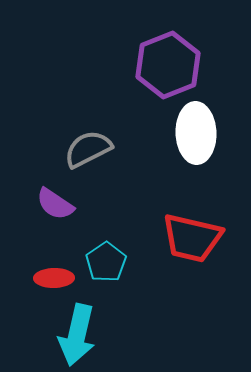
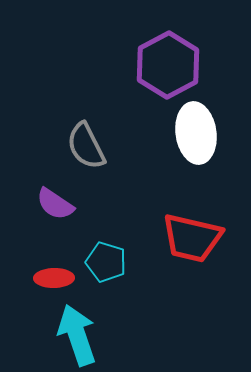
purple hexagon: rotated 6 degrees counterclockwise
white ellipse: rotated 6 degrees counterclockwise
gray semicircle: moved 2 px left, 3 px up; rotated 90 degrees counterclockwise
cyan pentagon: rotated 21 degrees counterclockwise
cyan arrow: rotated 148 degrees clockwise
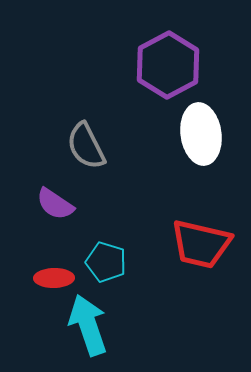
white ellipse: moved 5 px right, 1 px down
red trapezoid: moved 9 px right, 6 px down
cyan arrow: moved 11 px right, 10 px up
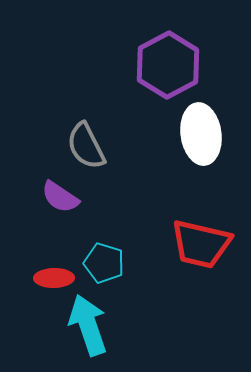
purple semicircle: moved 5 px right, 7 px up
cyan pentagon: moved 2 px left, 1 px down
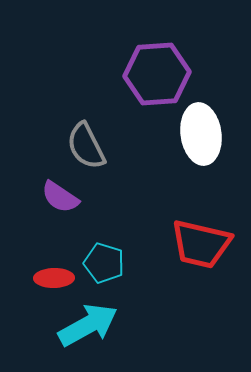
purple hexagon: moved 11 px left, 9 px down; rotated 24 degrees clockwise
cyan arrow: rotated 80 degrees clockwise
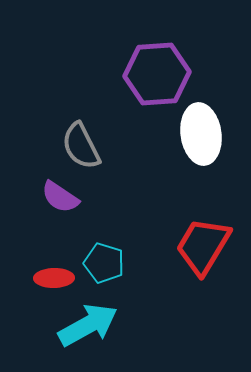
gray semicircle: moved 5 px left
red trapezoid: moved 2 px right, 2 px down; rotated 108 degrees clockwise
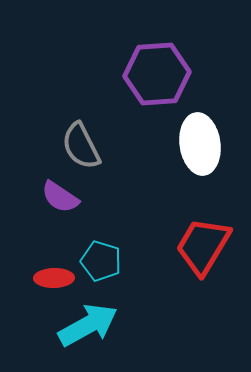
white ellipse: moved 1 px left, 10 px down
cyan pentagon: moved 3 px left, 2 px up
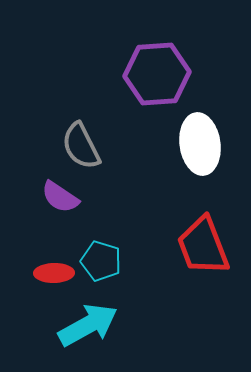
red trapezoid: rotated 52 degrees counterclockwise
red ellipse: moved 5 px up
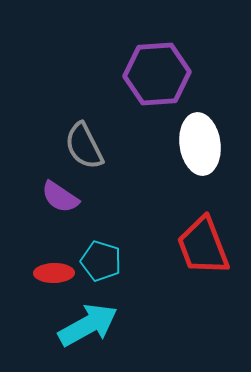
gray semicircle: moved 3 px right
